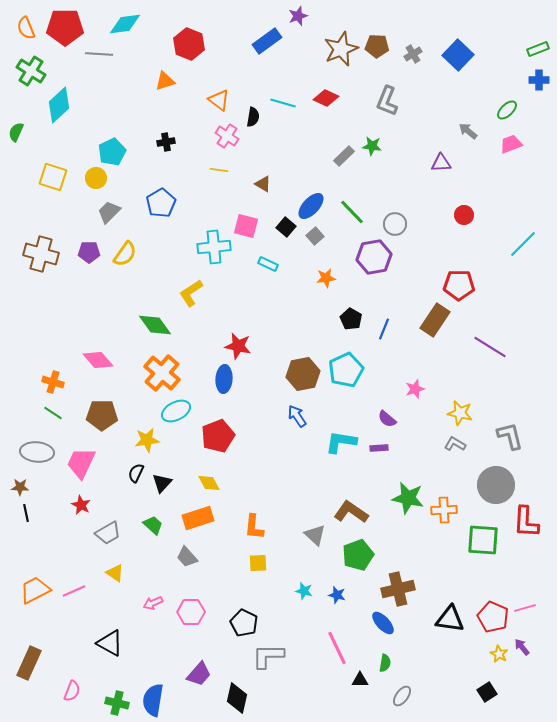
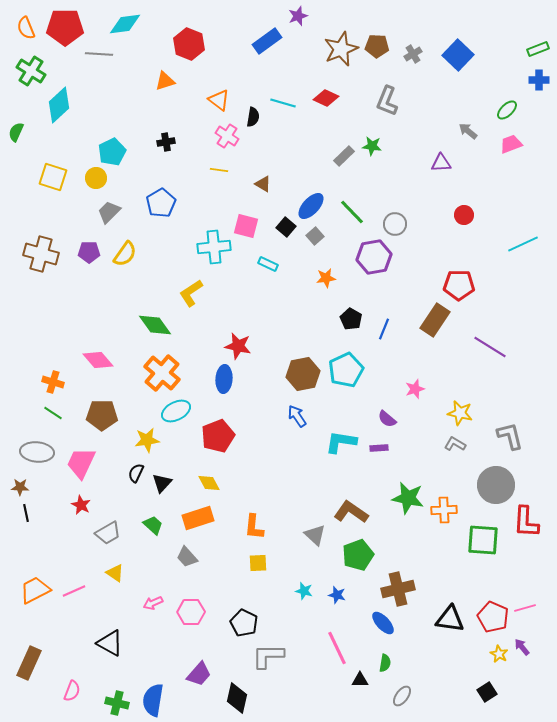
cyan line at (523, 244): rotated 20 degrees clockwise
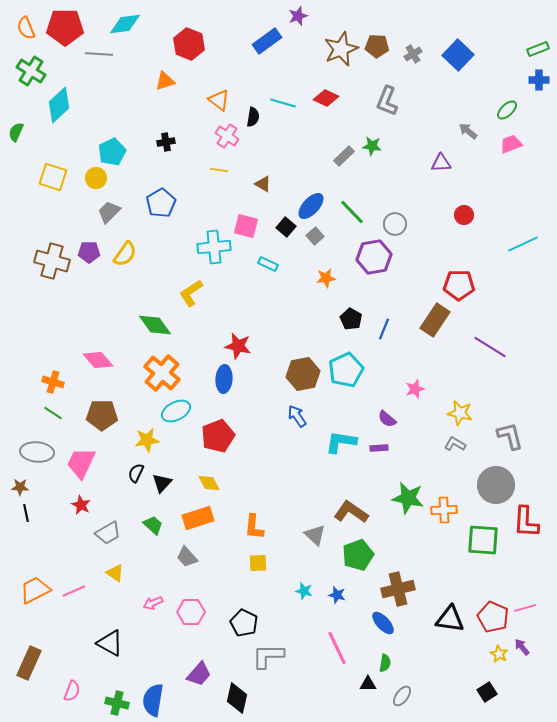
brown cross at (41, 254): moved 11 px right, 7 px down
black triangle at (360, 680): moved 8 px right, 4 px down
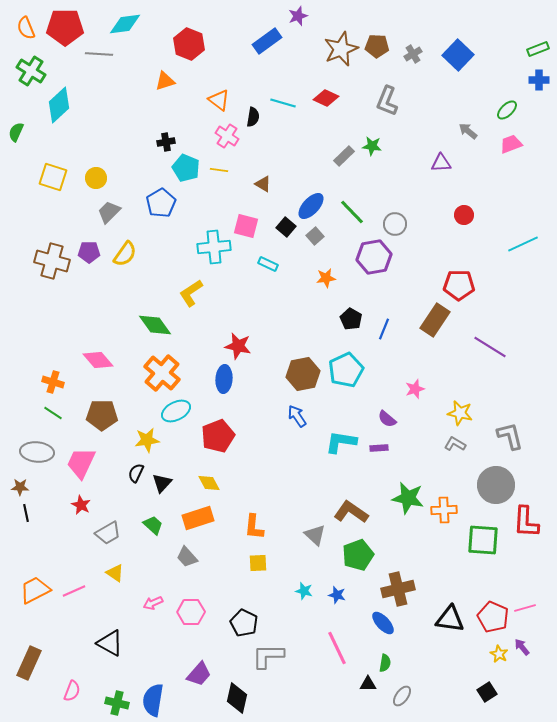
cyan pentagon at (112, 152): moved 74 px right, 16 px down; rotated 24 degrees counterclockwise
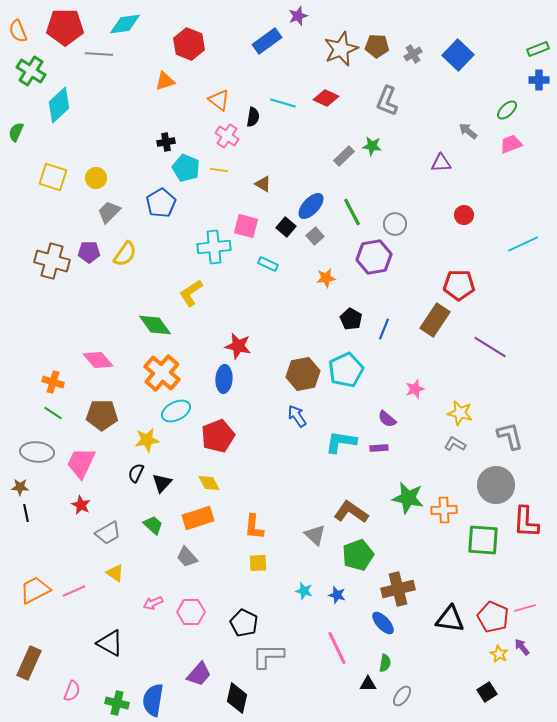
orange semicircle at (26, 28): moved 8 px left, 3 px down
green line at (352, 212): rotated 16 degrees clockwise
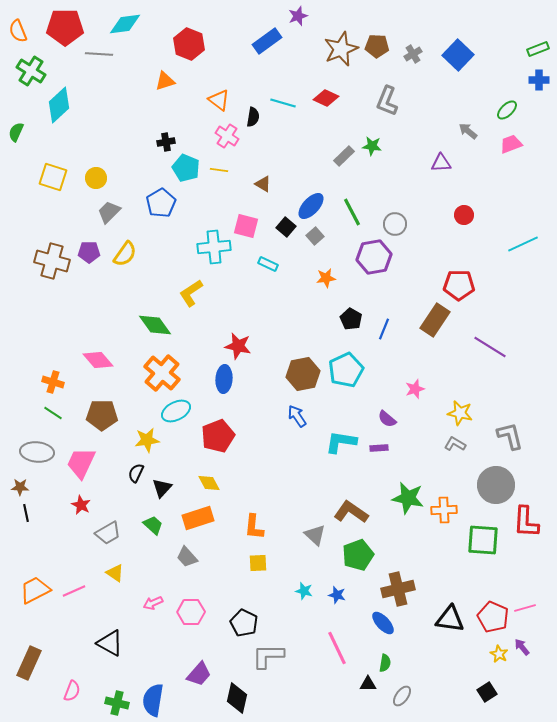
black triangle at (162, 483): moved 5 px down
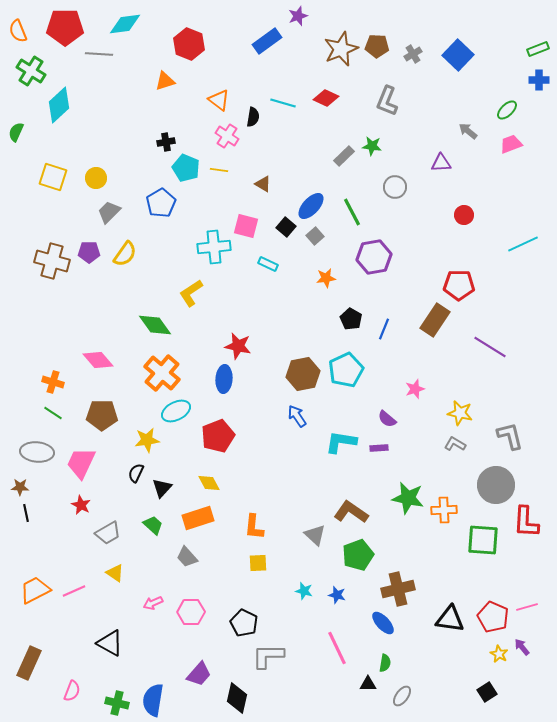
gray circle at (395, 224): moved 37 px up
pink line at (525, 608): moved 2 px right, 1 px up
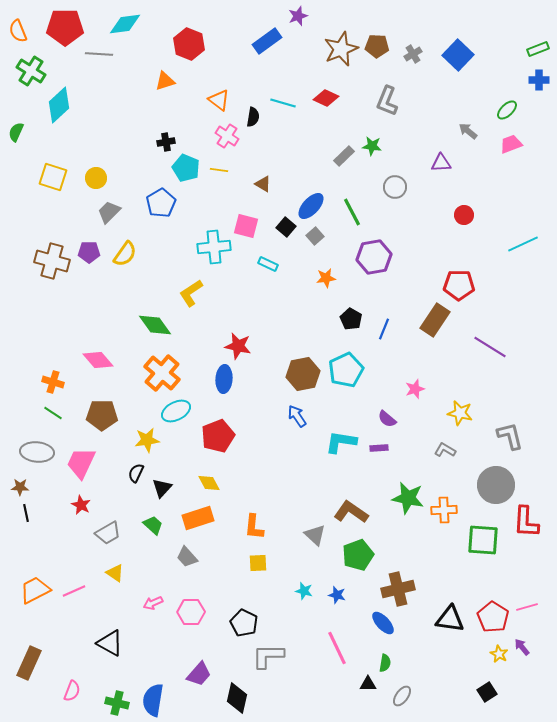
gray L-shape at (455, 444): moved 10 px left, 6 px down
red pentagon at (493, 617): rotated 8 degrees clockwise
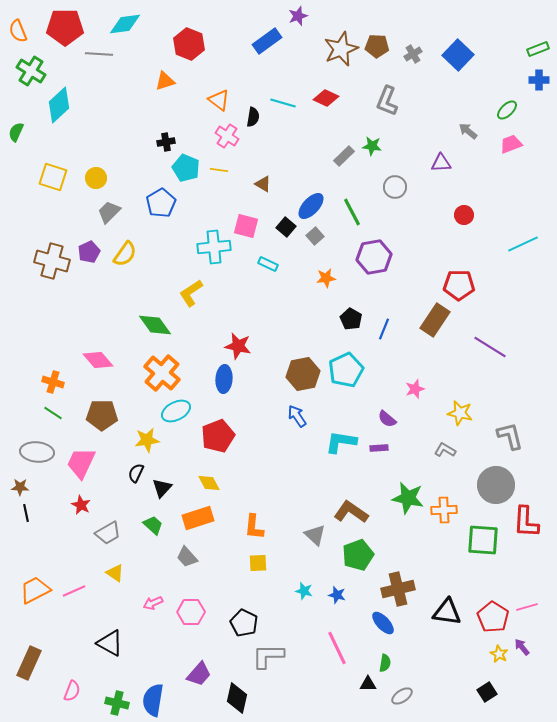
purple pentagon at (89, 252): rotated 25 degrees counterclockwise
black triangle at (450, 619): moved 3 px left, 7 px up
gray ellipse at (402, 696): rotated 20 degrees clockwise
